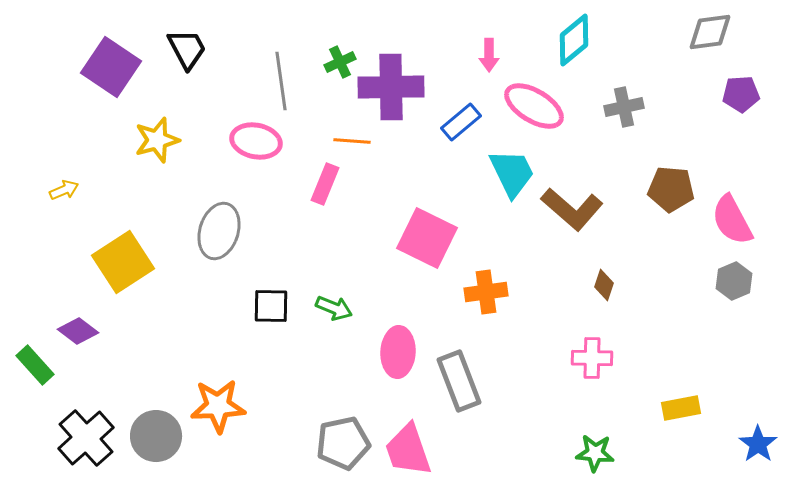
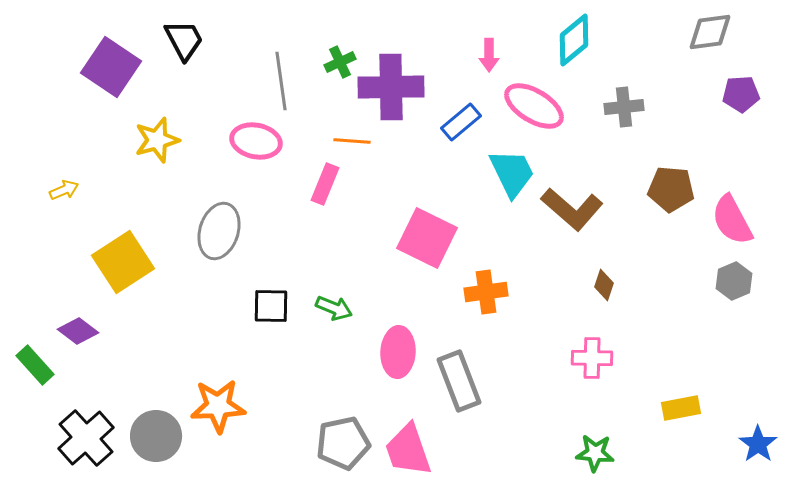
black trapezoid at (187, 49): moved 3 px left, 9 px up
gray cross at (624, 107): rotated 6 degrees clockwise
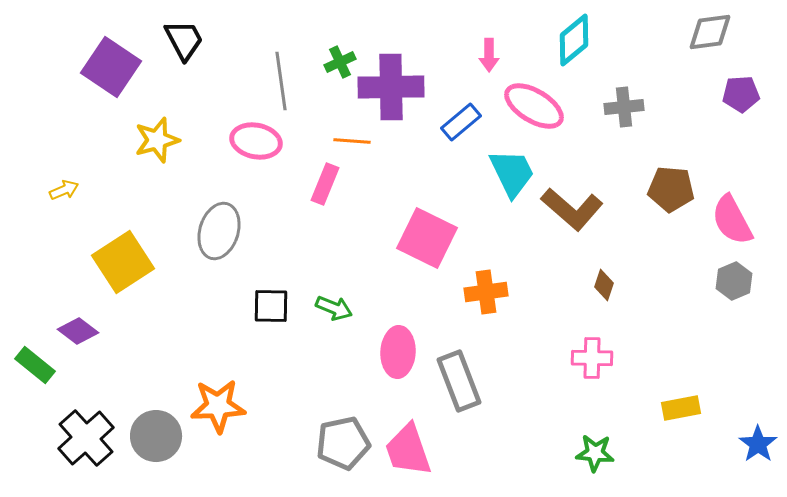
green rectangle at (35, 365): rotated 9 degrees counterclockwise
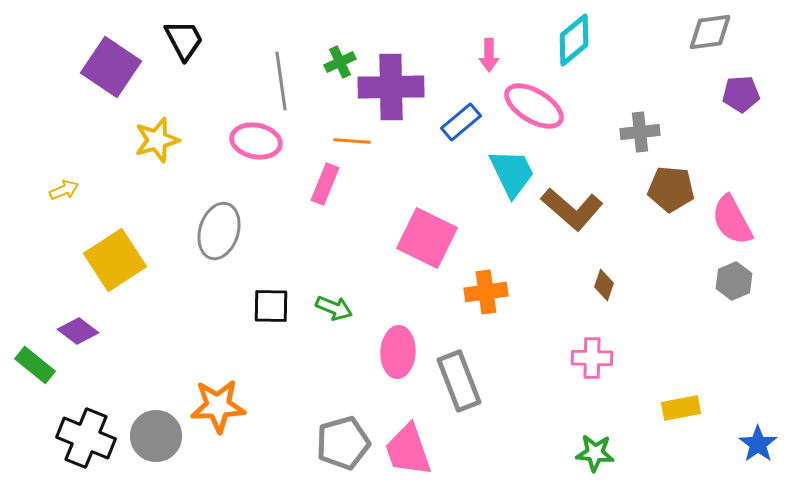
gray cross at (624, 107): moved 16 px right, 25 px down
yellow square at (123, 262): moved 8 px left, 2 px up
black cross at (86, 438): rotated 26 degrees counterclockwise
gray pentagon at (343, 443): rotated 4 degrees counterclockwise
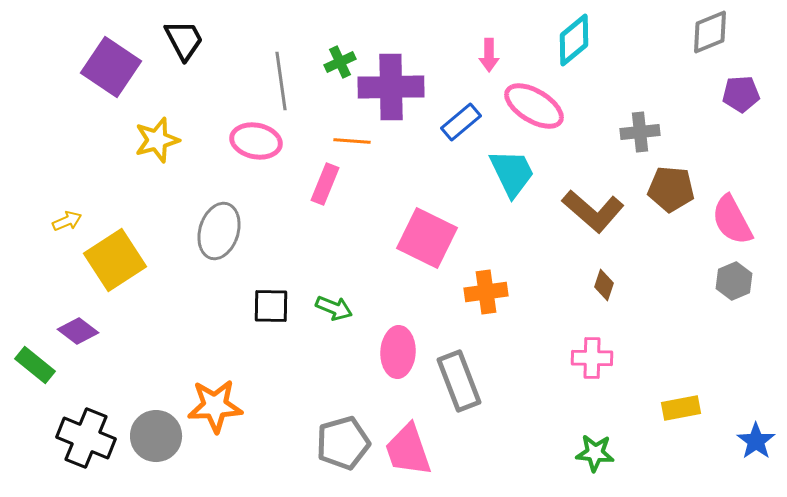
gray diamond at (710, 32): rotated 15 degrees counterclockwise
yellow arrow at (64, 190): moved 3 px right, 31 px down
brown L-shape at (572, 209): moved 21 px right, 2 px down
orange star at (218, 406): moved 3 px left
blue star at (758, 444): moved 2 px left, 3 px up
